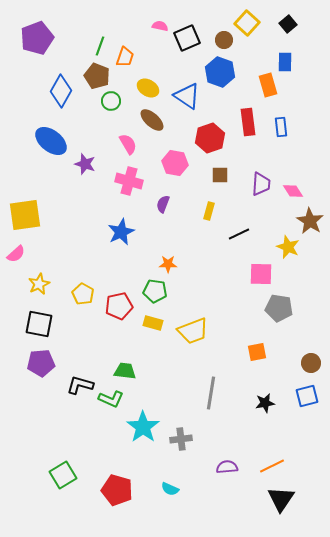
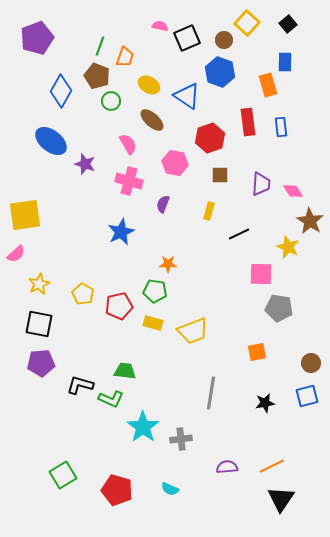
yellow ellipse at (148, 88): moved 1 px right, 3 px up
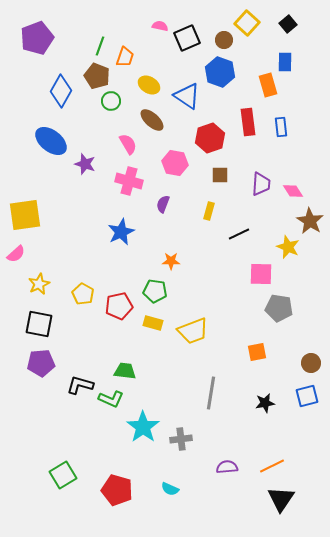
orange star at (168, 264): moved 3 px right, 3 px up
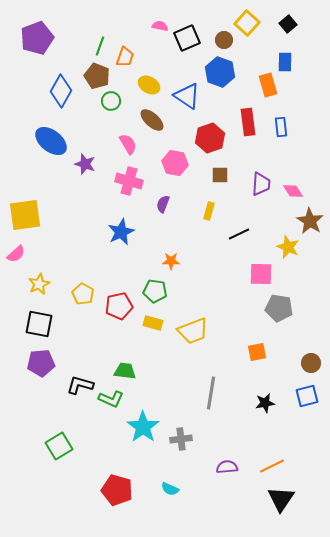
green square at (63, 475): moved 4 px left, 29 px up
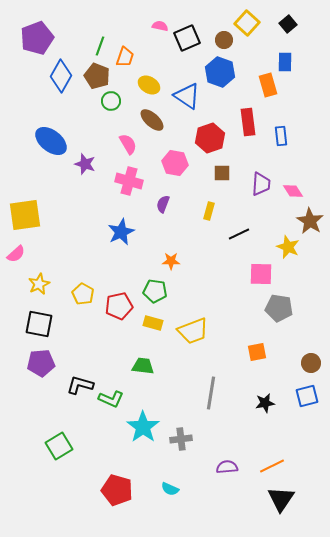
blue diamond at (61, 91): moved 15 px up
blue rectangle at (281, 127): moved 9 px down
brown square at (220, 175): moved 2 px right, 2 px up
green trapezoid at (125, 371): moved 18 px right, 5 px up
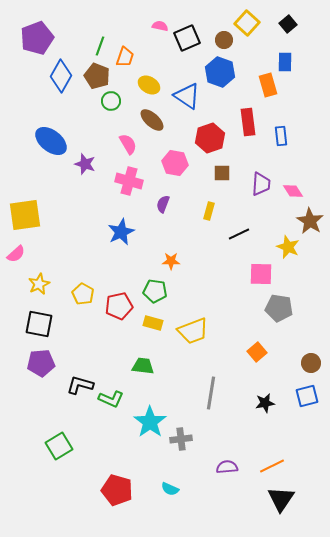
orange square at (257, 352): rotated 30 degrees counterclockwise
cyan star at (143, 427): moved 7 px right, 5 px up
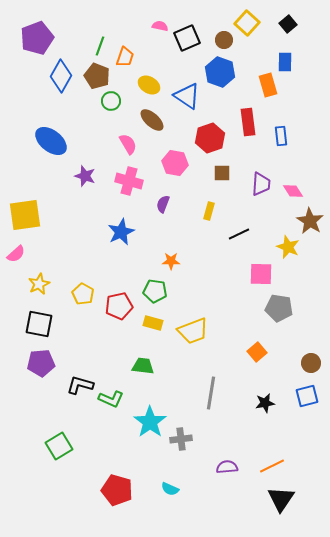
purple star at (85, 164): moved 12 px down
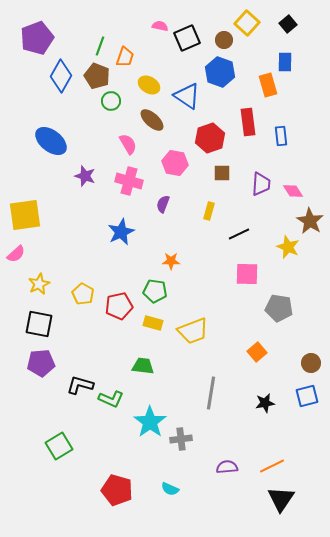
pink square at (261, 274): moved 14 px left
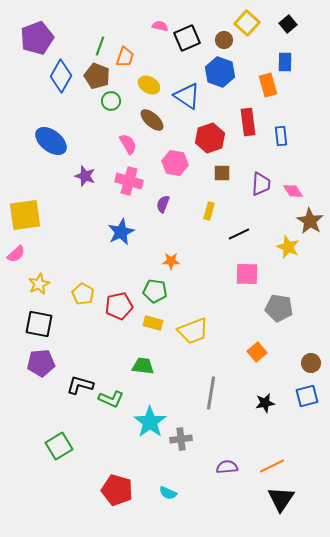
cyan semicircle at (170, 489): moved 2 px left, 4 px down
